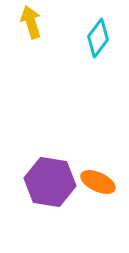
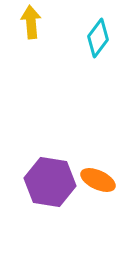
yellow arrow: rotated 12 degrees clockwise
orange ellipse: moved 2 px up
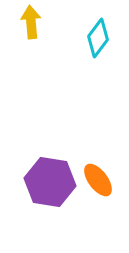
orange ellipse: rotated 28 degrees clockwise
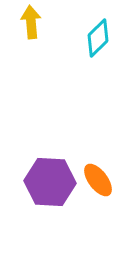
cyan diamond: rotated 9 degrees clockwise
purple hexagon: rotated 6 degrees counterclockwise
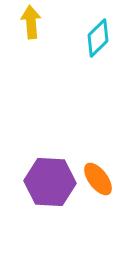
orange ellipse: moved 1 px up
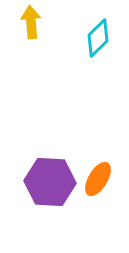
orange ellipse: rotated 68 degrees clockwise
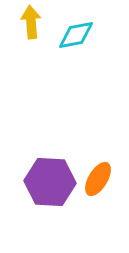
cyan diamond: moved 22 px left, 3 px up; rotated 33 degrees clockwise
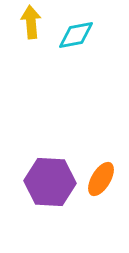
orange ellipse: moved 3 px right
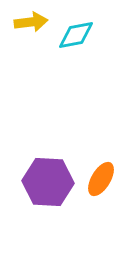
yellow arrow: rotated 88 degrees clockwise
purple hexagon: moved 2 px left
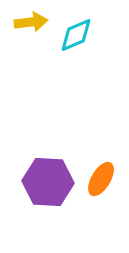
cyan diamond: rotated 12 degrees counterclockwise
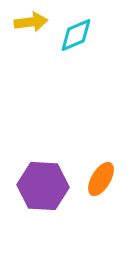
purple hexagon: moved 5 px left, 4 px down
